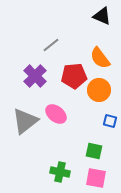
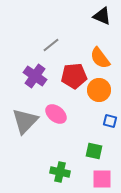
purple cross: rotated 10 degrees counterclockwise
gray triangle: rotated 8 degrees counterclockwise
pink square: moved 6 px right, 1 px down; rotated 10 degrees counterclockwise
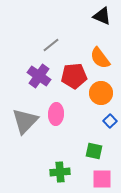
purple cross: moved 4 px right
orange circle: moved 2 px right, 3 px down
pink ellipse: rotated 55 degrees clockwise
blue square: rotated 32 degrees clockwise
green cross: rotated 18 degrees counterclockwise
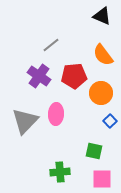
orange semicircle: moved 3 px right, 3 px up
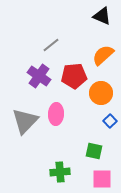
orange semicircle: rotated 85 degrees clockwise
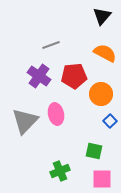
black triangle: rotated 48 degrees clockwise
gray line: rotated 18 degrees clockwise
orange semicircle: moved 2 px right, 2 px up; rotated 70 degrees clockwise
orange circle: moved 1 px down
pink ellipse: rotated 15 degrees counterclockwise
green cross: moved 1 px up; rotated 18 degrees counterclockwise
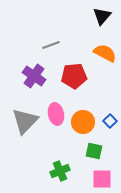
purple cross: moved 5 px left
orange circle: moved 18 px left, 28 px down
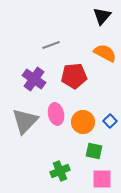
purple cross: moved 3 px down
